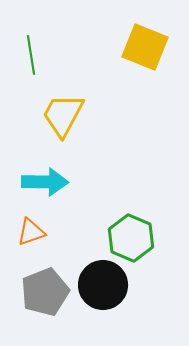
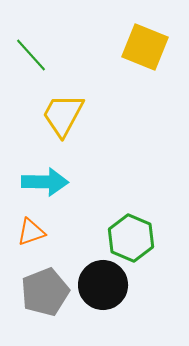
green line: rotated 33 degrees counterclockwise
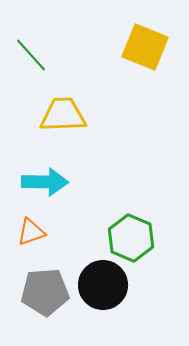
yellow trapezoid: rotated 60 degrees clockwise
gray pentagon: rotated 18 degrees clockwise
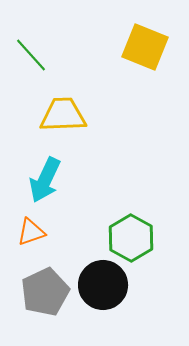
cyan arrow: moved 2 px up; rotated 114 degrees clockwise
green hexagon: rotated 6 degrees clockwise
gray pentagon: rotated 21 degrees counterclockwise
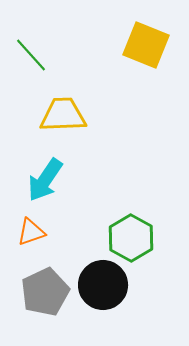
yellow square: moved 1 px right, 2 px up
cyan arrow: rotated 9 degrees clockwise
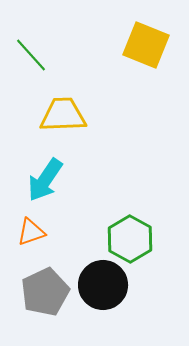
green hexagon: moved 1 px left, 1 px down
